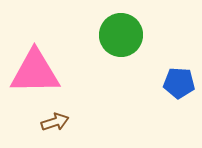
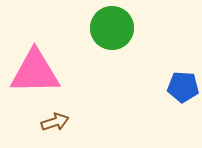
green circle: moved 9 px left, 7 px up
blue pentagon: moved 4 px right, 4 px down
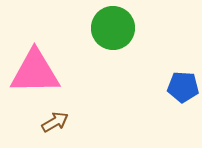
green circle: moved 1 px right
brown arrow: rotated 12 degrees counterclockwise
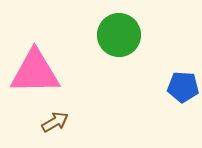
green circle: moved 6 px right, 7 px down
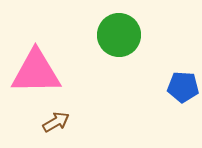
pink triangle: moved 1 px right
brown arrow: moved 1 px right
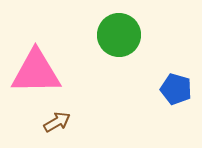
blue pentagon: moved 7 px left, 2 px down; rotated 12 degrees clockwise
brown arrow: moved 1 px right
